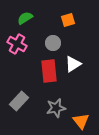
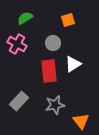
gray star: moved 1 px left, 3 px up
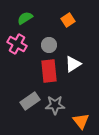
orange square: rotated 16 degrees counterclockwise
gray circle: moved 4 px left, 2 px down
gray rectangle: moved 11 px right; rotated 12 degrees clockwise
gray star: rotated 12 degrees clockwise
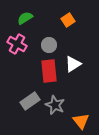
gray star: rotated 24 degrees clockwise
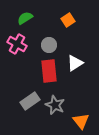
white triangle: moved 2 px right, 1 px up
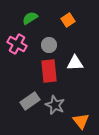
green semicircle: moved 5 px right
white triangle: rotated 30 degrees clockwise
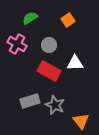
red rectangle: rotated 55 degrees counterclockwise
gray rectangle: rotated 18 degrees clockwise
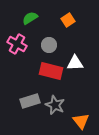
red rectangle: moved 2 px right; rotated 15 degrees counterclockwise
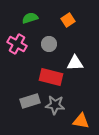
green semicircle: rotated 14 degrees clockwise
gray circle: moved 1 px up
red rectangle: moved 6 px down
gray star: rotated 18 degrees counterclockwise
orange triangle: rotated 42 degrees counterclockwise
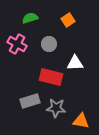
gray star: moved 1 px right, 3 px down
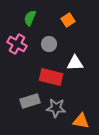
green semicircle: rotated 49 degrees counterclockwise
